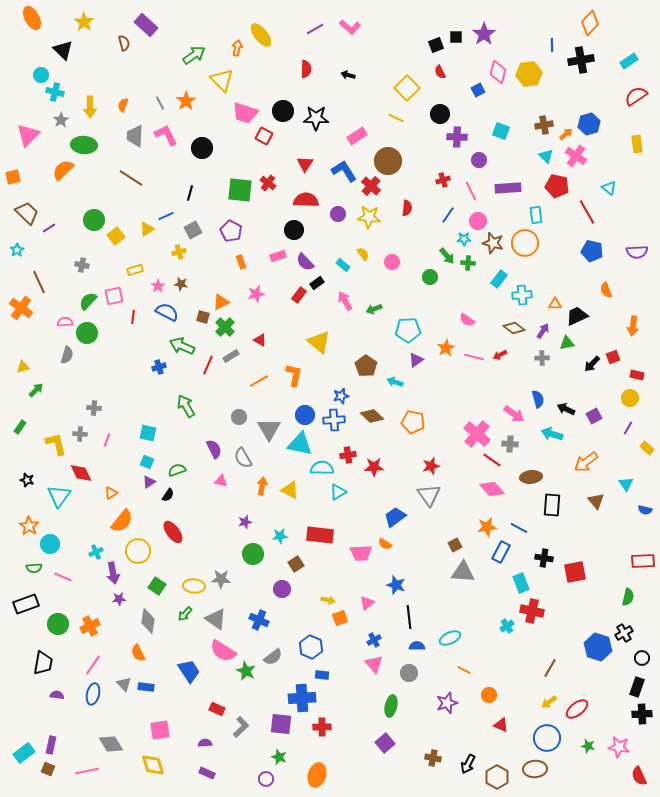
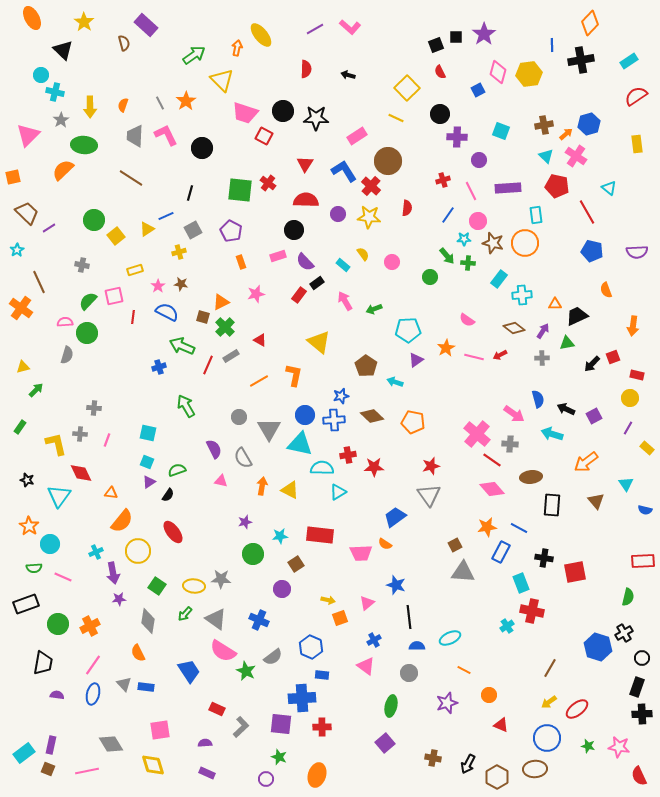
orange triangle at (111, 493): rotated 40 degrees clockwise
pink triangle at (374, 664): moved 8 px left, 2 px down; rotated 12 degrees counterclockwise
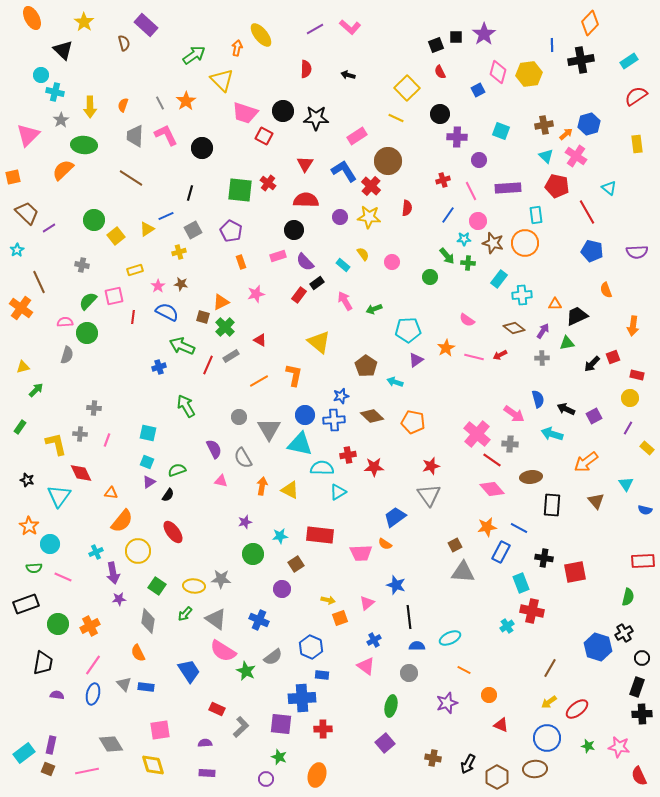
purple circle at (338, 214): moved 2 px right, 3 px down
red cross at (322, 727): moved 1 px right, 2 px down
purple rectangle at (207, 773): rotated 21 degrees counterclockwise
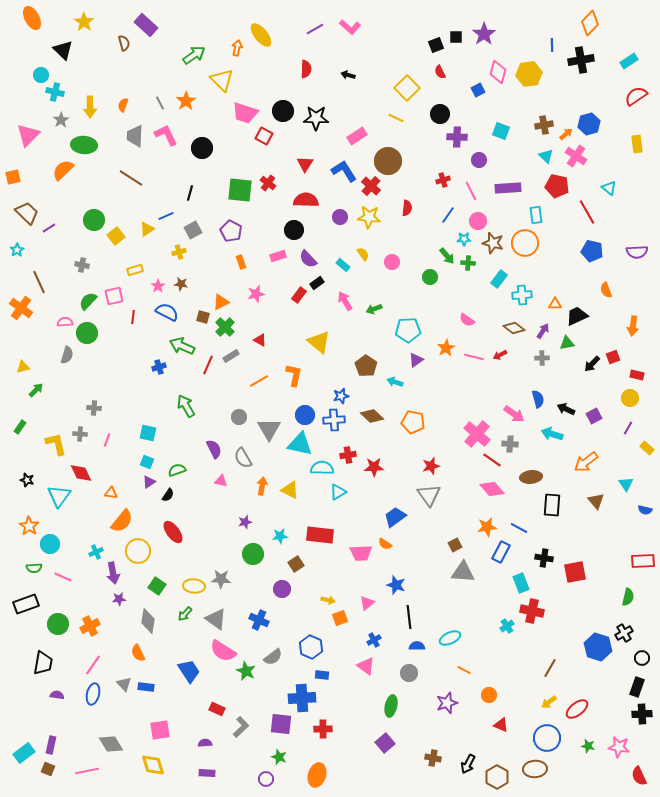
purple semicircle at (305, 262): moved 3 px right, 3 px up
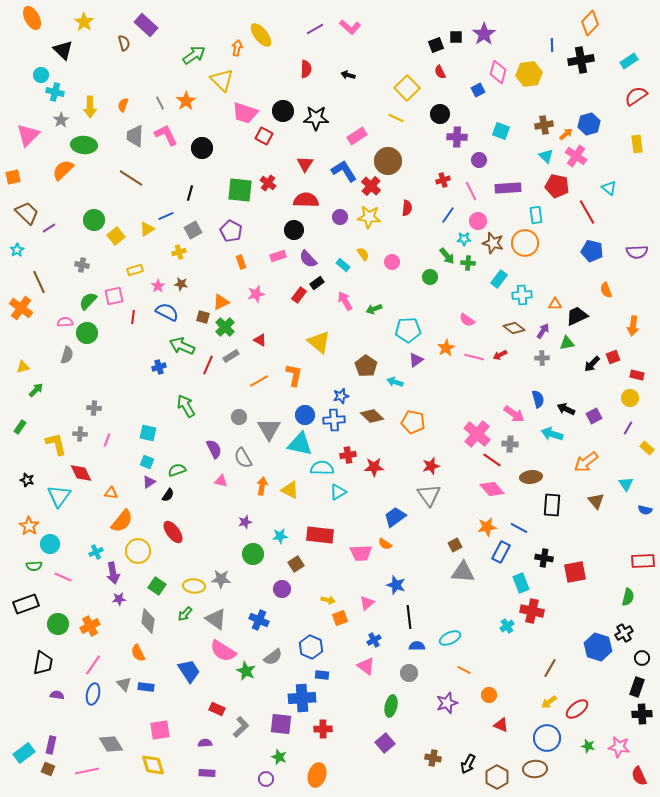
green semicircle at (34, 568): moved 2 px up
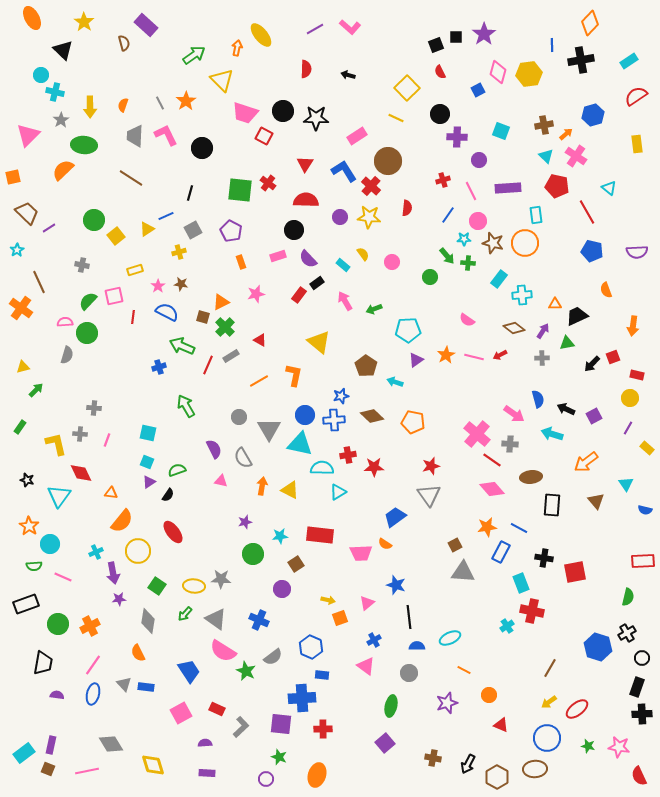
blue hexagon at (589, 124): moved 4 px right, 9 px up
orange star at (446, 348): moved 7 px down
black cross at (624, 633): moved 3 px right
pink square at (160, 730): moved 21 px right, 17 px up; rotated 20 degrees counterclockwise
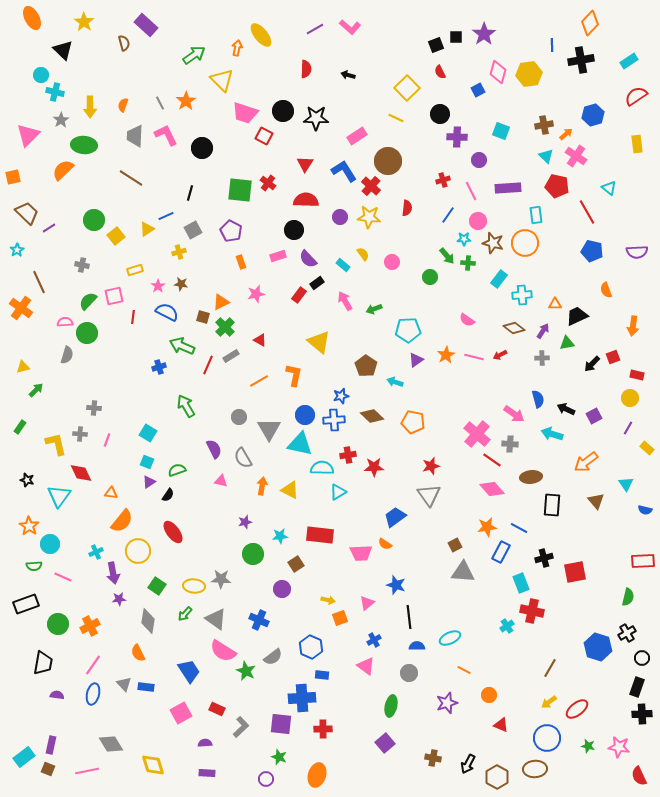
cyan square at (148, 433): rotated 18 degrees clockwise
black cross at (544, 558): rotated 24 degrees counterclockwise
cyan rectangle at (24, 753): moved 4 px down
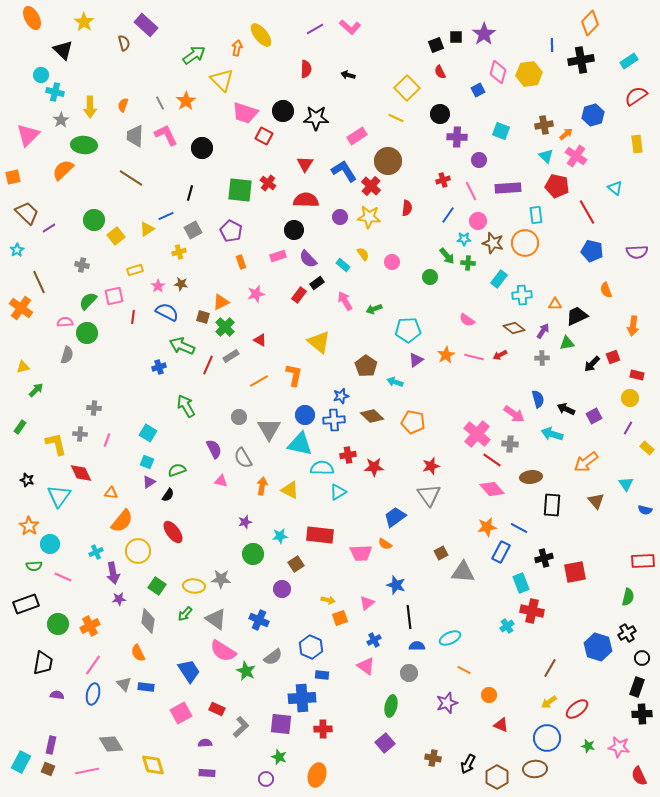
cyan triangle at (609, 188): moved 6 px right
brown square at (455, 545): moved 14 px left, 8 px down
cyan rectangle at (24, 757): moved 3 px left, 5 px down; rotated 25 degrees counterclockwise
